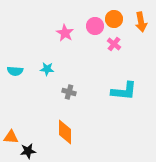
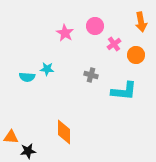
orange circle: moved 22 px right, 36 px down
pink cross: rotated 16 degrees clockwise
cyan semicircle: moved 12 px right, 6 px down
gray cross: moved 22 px right, 17 px up
orange diamond: moved 1 px left
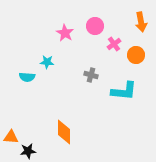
cyan star: moved 7 px up
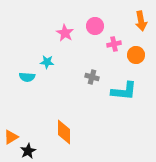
orange arrow: moved 1 px up
pink cross: rotated 24 degrees clockwise
gray cross: moved 1 px right, 2 px down
orange triangle: rotated 35 degrees counterclockwise
black star: rotated 21 degrees counterclockwise
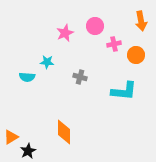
pink star: rotated 18 degrees clockwise
gray cross: moved 12 px left
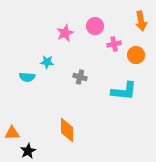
orange diamond: moved 3 px right, 2 px up
orange triangle: moved 1 px right, 4 px up; rotated 28 degrees clockwise
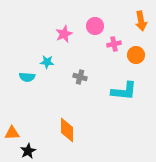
pink star: moved 1 px left, 1 px down
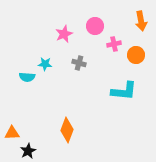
cyan star: moved 2 px left, 2 px down
gray cross: moved 1 px left, 14 px up
orange diamond: rotated 20 degrees clockwise
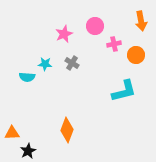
gray cross: moved 7 px left; rotated 16 degrees clockwise
cyan L-shape: rotated 20 degrees counterclockwise
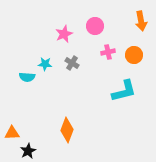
pink cross: moved 6 px left, 8 px down
orange circle: moved 2 px left
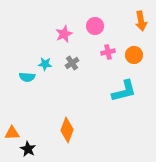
gray cross: rotated 24 degrees clockwise
black star: moved 2 px up; rotated 14 degrees counterclockwise
